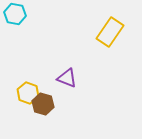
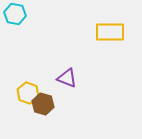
yellow rectangle: rotated 56 degrees clockwise
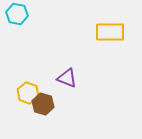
cyan hexagon: moved 2 px right
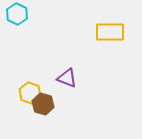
cyan hexagon: rotated 15 degrees clockwise
yellow hexagon: moved 2 px right
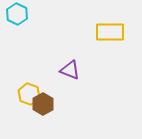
purple triangle: moved 3 px right, 8 px up
yellow hexagon: moved 1 px left, 1 px down
brown hexagon: rotated 15 degrees clockwise
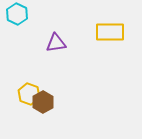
purple triangle: moved 14 px left, 27 px up; rotated 30 degrees counterclockwise
brown hexagon: moved 2 px up
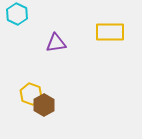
yellow hexagon: moved 2 px right
brown hexagon: moved 1 px right, 3 px down
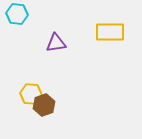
cyan hexagon: rotated 20 degrees counterclockwise
yellow hexagon: rotated 15 degrees counterclockwise
brown hexagon: rotated 10 degrees clockwise
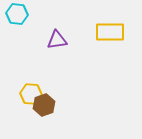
purple triangle: moved 1 px right, 3 px up
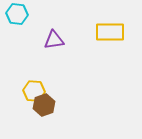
purple triangle: moved 3 px left
yellow hexagon: moved 3 px right, 3 px up
